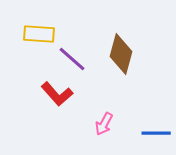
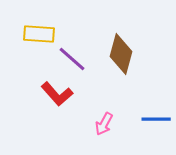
blue line: moved 14 px up
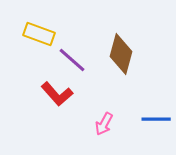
yellow rectangle: rotated 16 degrees clockwise
purple line: moved 1 px down
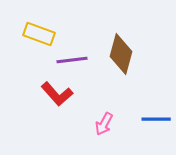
purple line: rotated 48 degrees counterclockwise
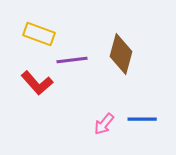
red L-shape: moved 20 px left, 11 px up
blue line: moved 14 px left
pink arrow: rotated 10 degrees clockwise
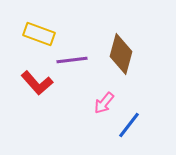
blue line: moved 13 px left, 6 px down; rotated 52 degrees counterclockwise
pink arrow: moved 21 px up
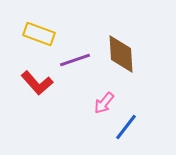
brown diamond: rotated 18 degrees counterclockwise
purple line: moved 3 px right; rotated 12 degrees counterclockwise
blue line: moved 3 px left, 2 px down
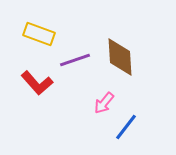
brown diamond: moved 1 px left, 3 px down
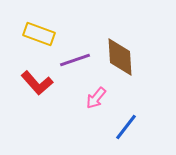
pink arrow: moved 8 px left, 5 px up
